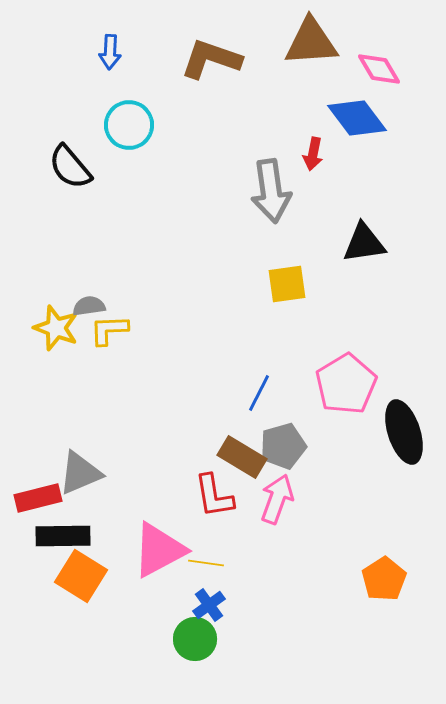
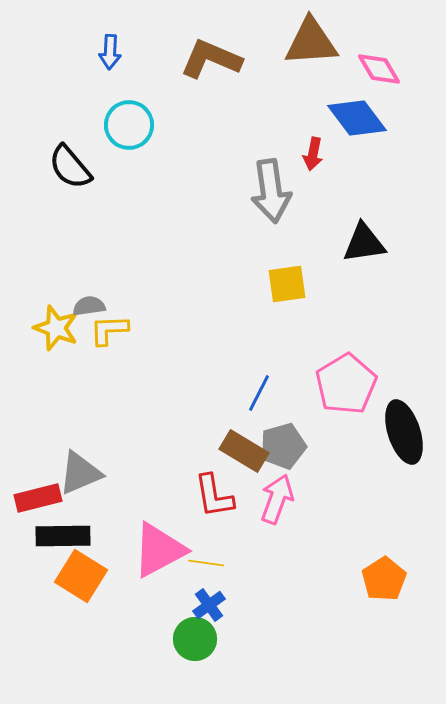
brown L-shape: rotated 4 degrees clockwise
brown rectangle: moved 2 px right, 6 px up
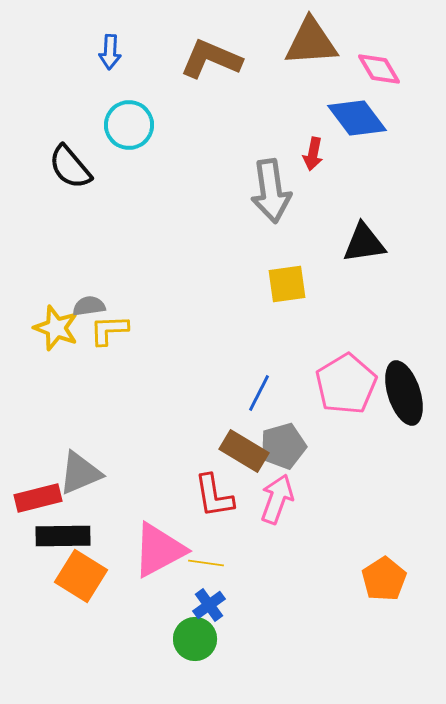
black ellipse: moved 39 px up
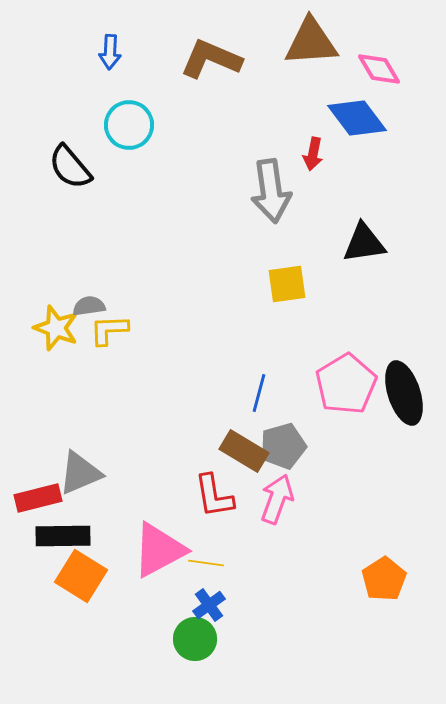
blue line: rotated 12 degrees counterclockwise
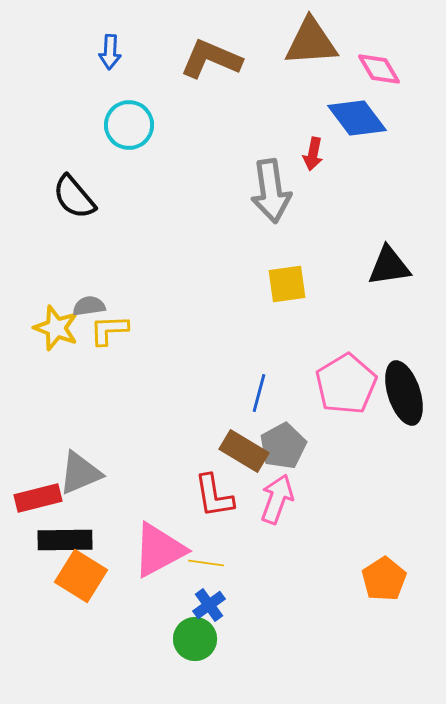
black semicircle: moved 4 px right, 30 px down
black triangle: moved 25 px right, 23 px down
gray pentagon: rotated 12 degrees counterclockwise
black rectangle: moved 2 px right, 4 px down
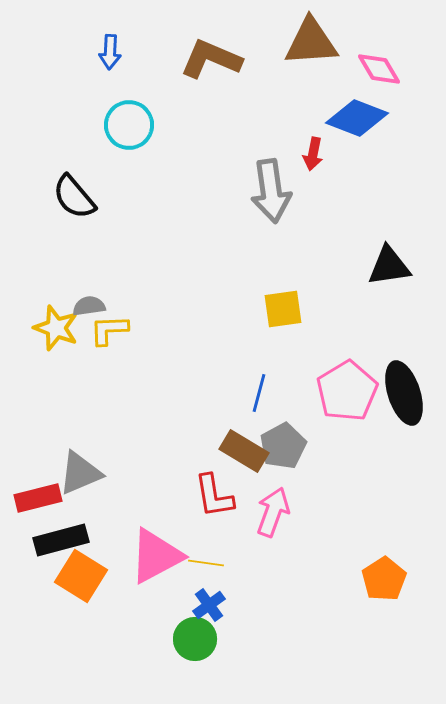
blue diamond: rotated 32 degrees counterclockwise
yellow square: moved 4 px left, 25 px down
pink pentagon: moved 1 px right, 7 px down
pink arrow: moved 4 px left, 13 px down
black rectangle: moved 4 px left; rotated 14 degrees counterclockwise
pink triangle: moved 3 px left, 6 px down
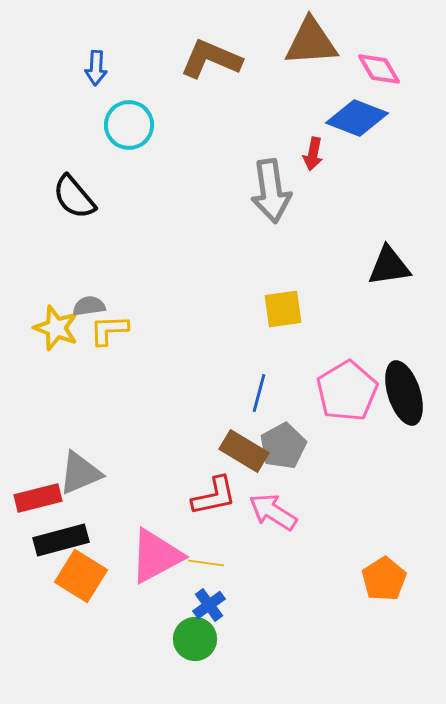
blue arrow: moved 14 px left, 16 px down
red L-shape: rotated 93 degrees counterclockwise
pink arrow: rotated 78 degrees counterclockwise
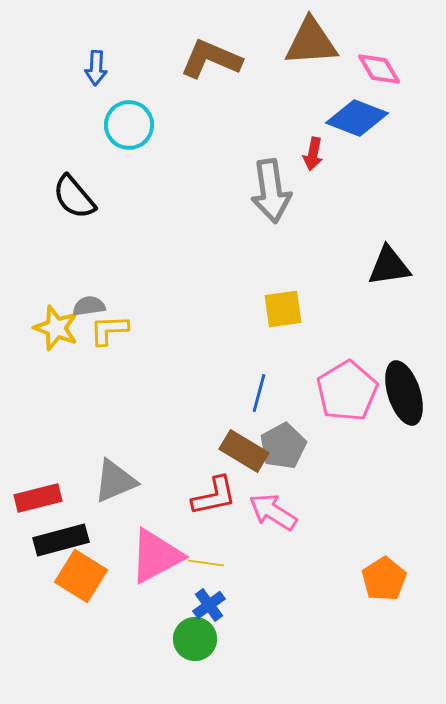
gray triangle: moved 35 px right, 8 px down
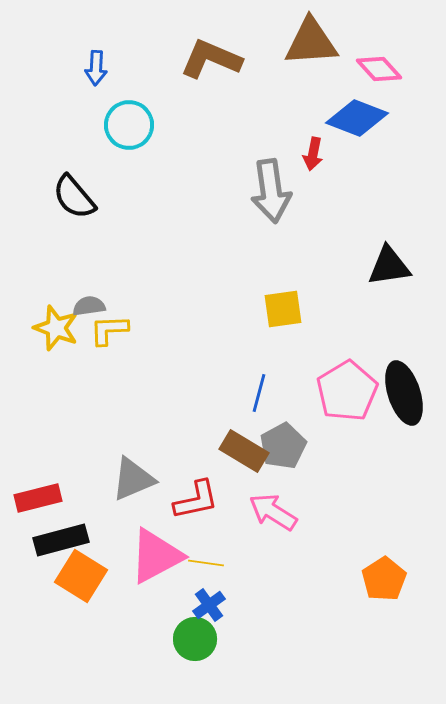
pink diamond: rotated 12 degrees counterclockwise
gray triangle: moved 18 px right, 2 px up
red L-shape: moved 18 px left, 4 px down
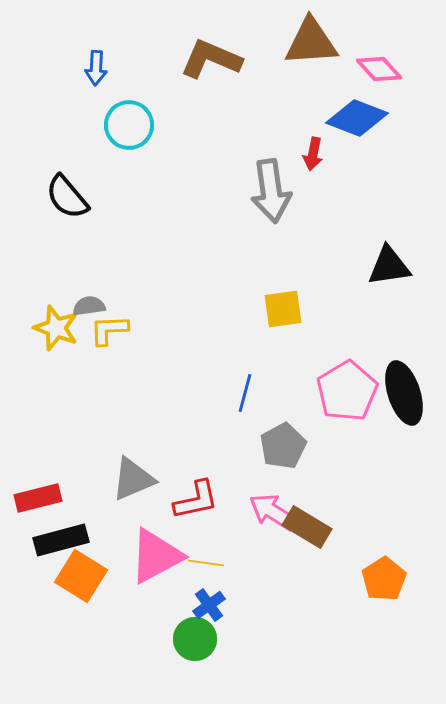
black semicircle: moved 7 px left
blue line: moved 14 px left
brown rectangle: moved 63 px right, 76 px down
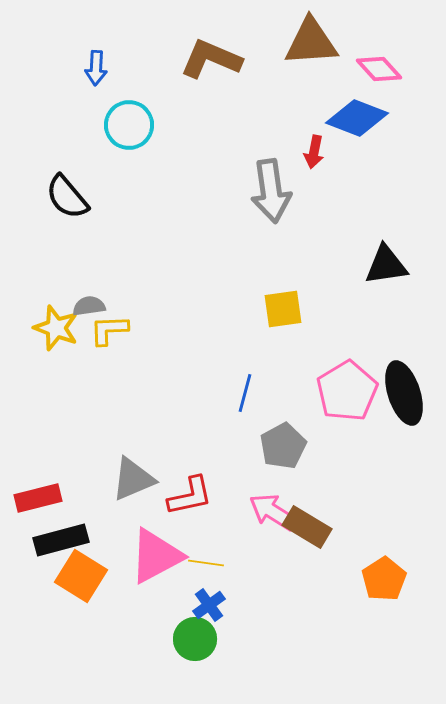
red arrow: moved 1 px right, 2 px up
black triangle: moved 3 px left, 1 px up
red L-shape: moved 6 px left, 4 px up
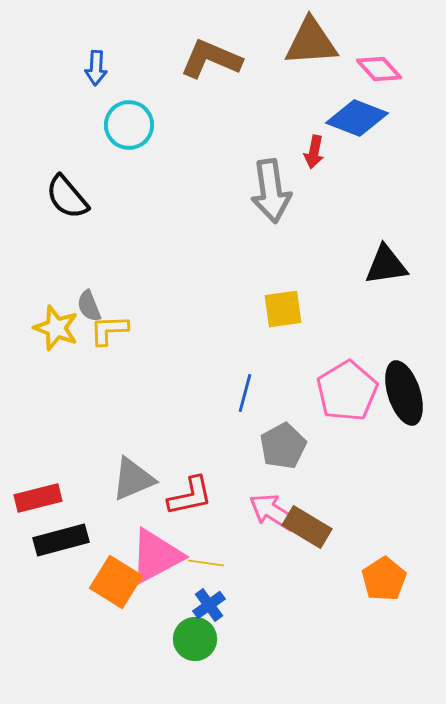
gray semicircle: rotated 104 degrees counterclockwise
orange square: moved 35 px right, 6 px down
